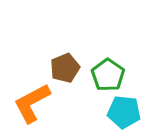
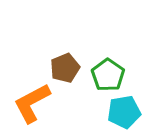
cyan pentagon: rotated 16 degrees counterclockwise
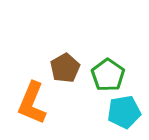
brown pentagon: rotated 8 degrees counterclockwise
orange L-shape: rotated 39 degrees counterclockwise
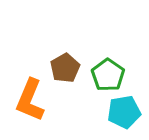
orange L-shape: moved 2 px left, 3 px up
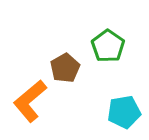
green pentagon: moved 29 px up
orange L-shape: moved 1 px down; rotated 27 degrees clockwise
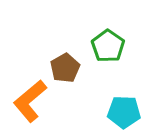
cyan pentagon: rotated 12 degrees clockwise
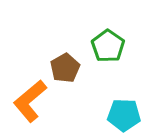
cyan pentagon: moved 3 px down
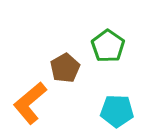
orange L-shape: moved 2 px down
cyan pentagon: moved 7 px left, 4 px up
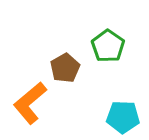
cyan pentagon: moved 6 px right, 6 px down
